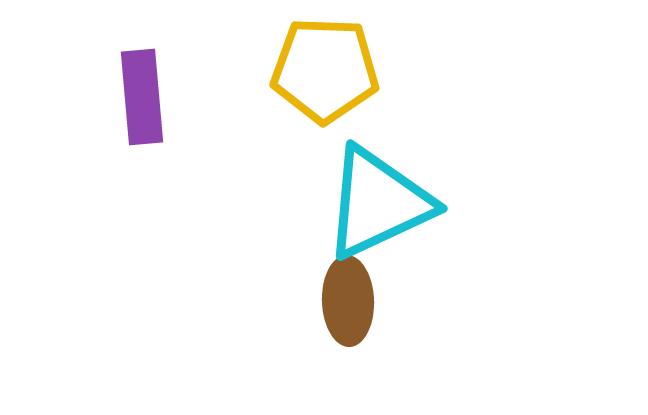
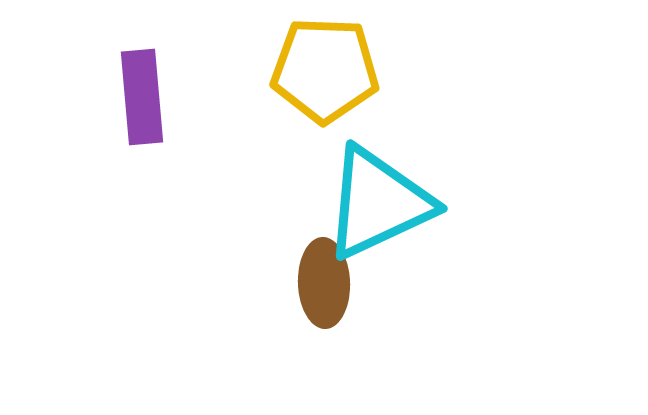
brown ellipse: moved 24 px left, 18 px up
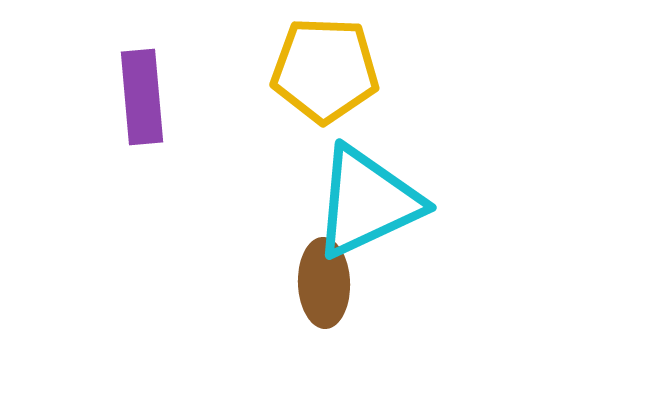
cyan triangle: moved 11 px left, 1 px up
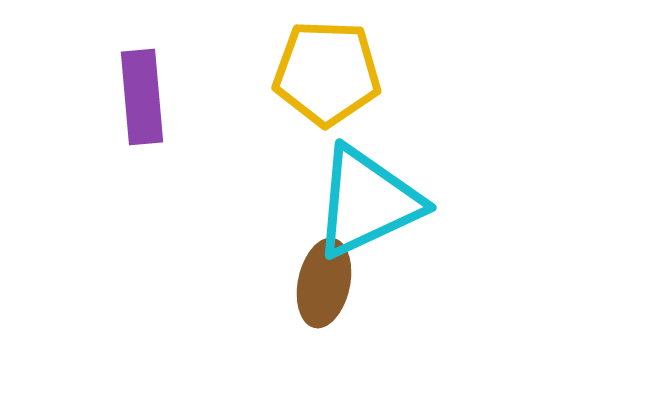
yellow pentagon: moved 2 px right, 3 px down
brown ellipse: rotated 14 degrees clockwise
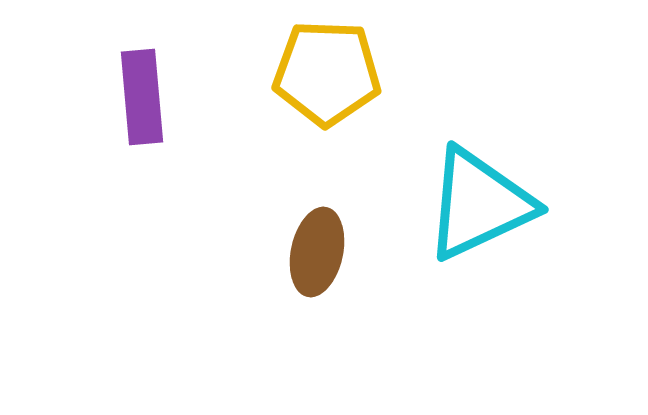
cyan triangle: moved 112 px right, 2 px down
brown ellipse: moved 7 px left, 31 px up
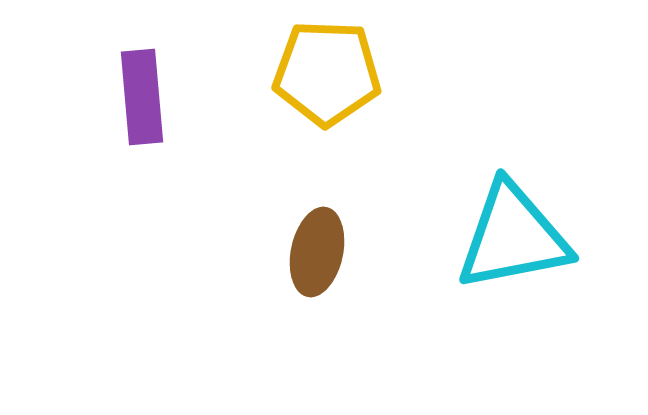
cyan triangle: moved 34 px right, 33 px down; rotated 14 degrees clockwise
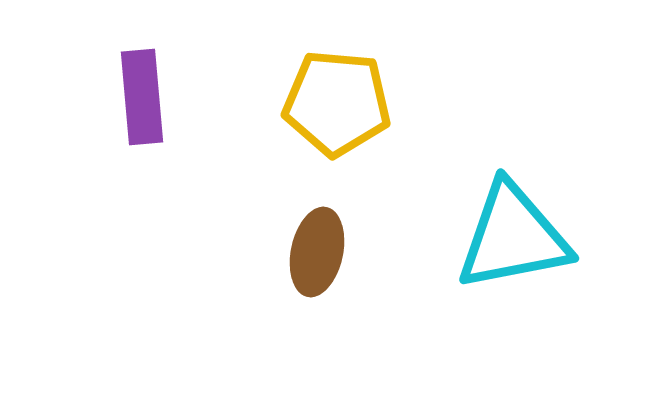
yellow pentagon: moved 10 px right, 30 px down; rotated 3 degrees clockwise
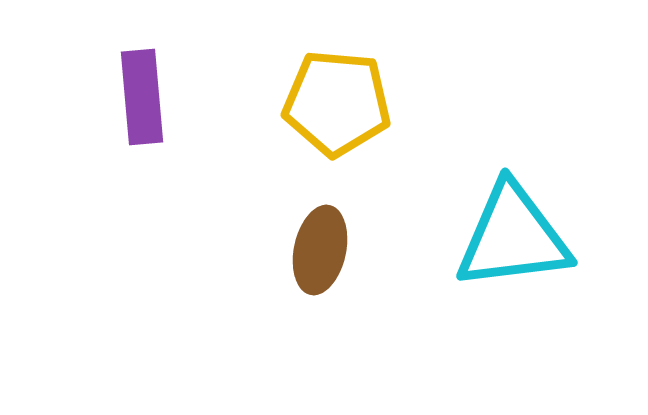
cyan triangle: rotated 4 degrees clockwise
brown ellipse: moved 3 px right, 2 px up
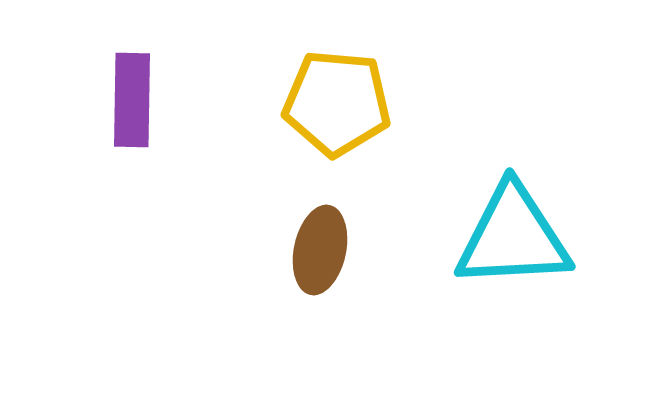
purple rectangle: moved 10 px left, 3 px down; rotated 6 degrees clockwise
cyan triangle: rotated 4 degrees clockwise
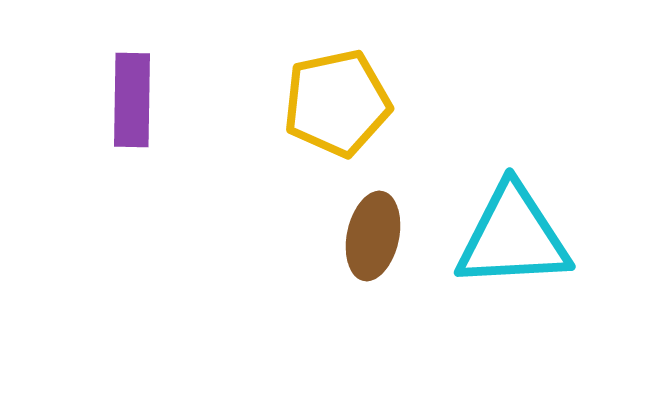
yellow pentagon: rotated 17 degrees counterclockwise
brown ellipse: moved 53 px right, 14 px up
